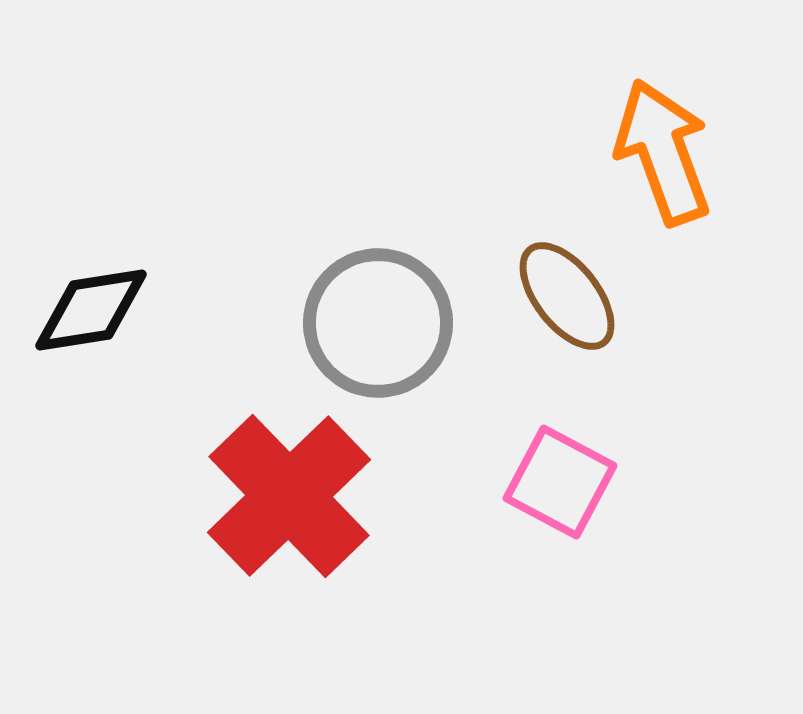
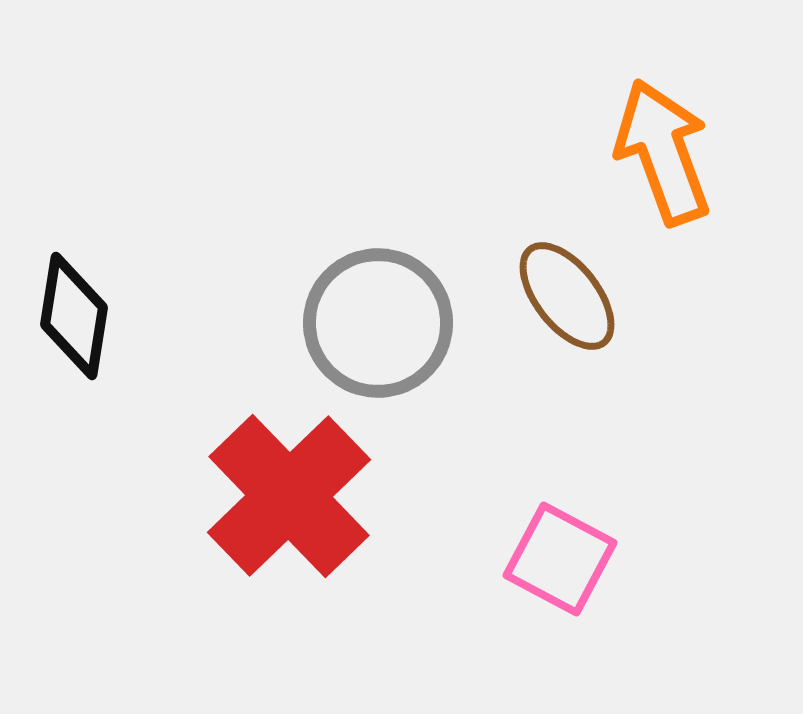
black diamond: moved 17 px left, 6 px down; rotated 72 degrees counterclockwise
pink square: moved 77 px down
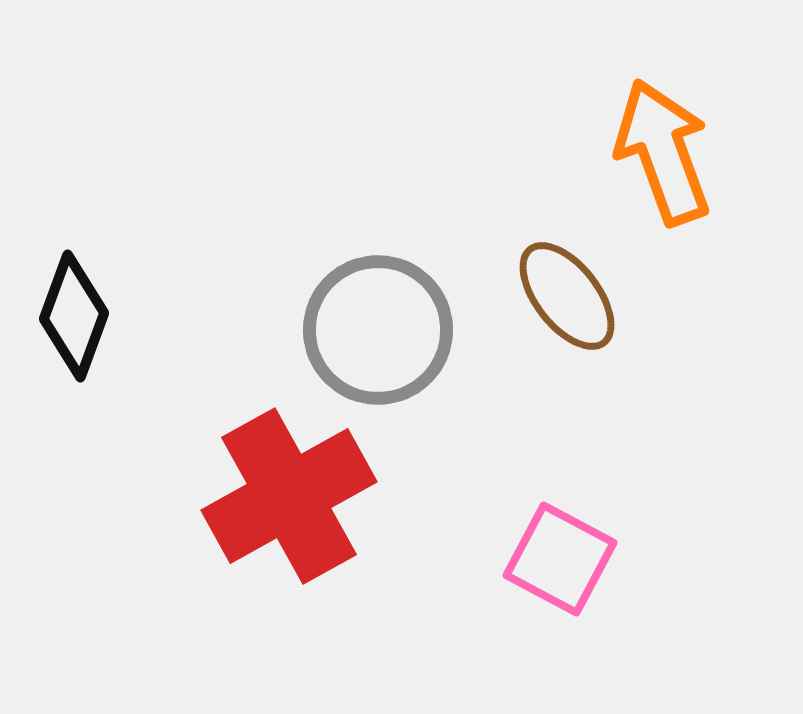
black diamond: rotated 11 degrees clockwise
gray circle: moved 7 px down
red cross: rotated 15 degrees clockwise
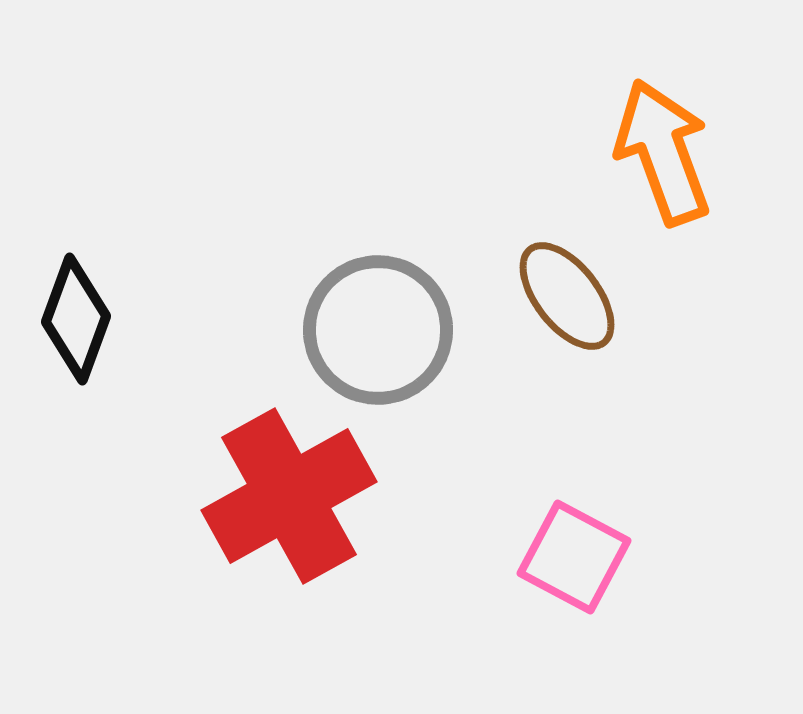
black diamond: moved 2 px right, 3 px down
pink square: moved 14 px right, 2 px up
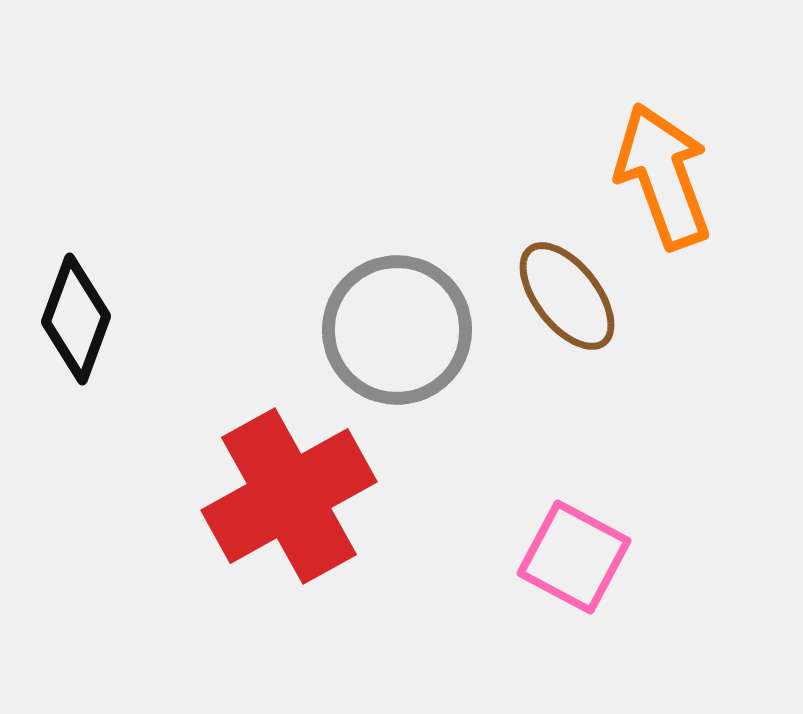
orange arrow: moved 24 px down
gray circle: moved 19 px right
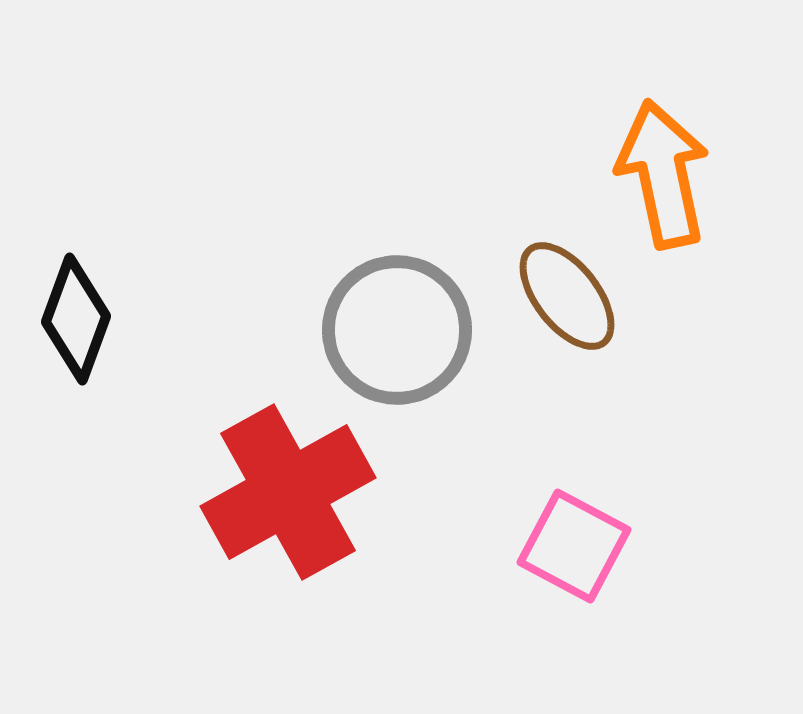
orange arrow: moved 2 px up; rotated 8 degrees clockwise
red cross: moved 1 px left, 4 px up
pink square: moved 11 px up
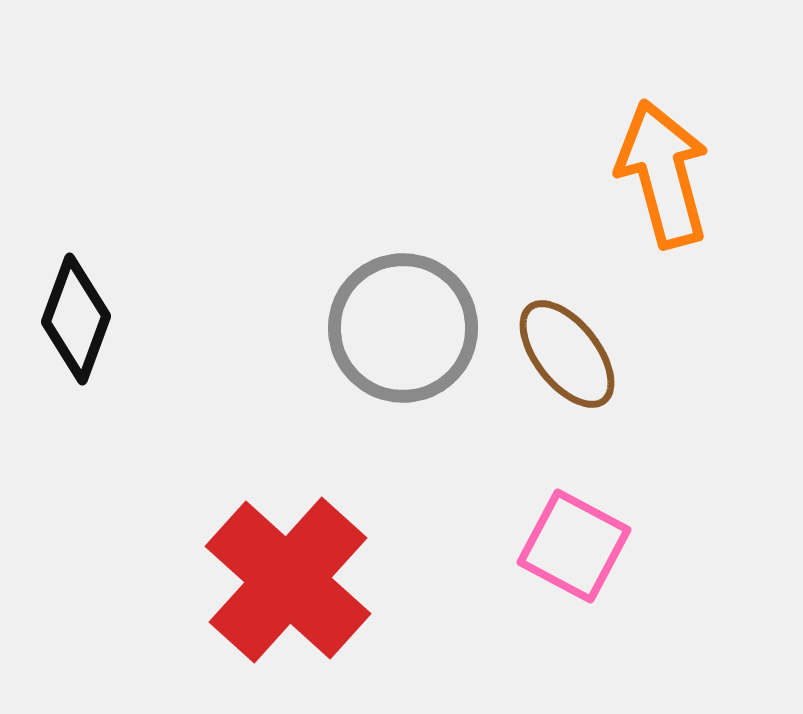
orange arrow: rotated 3 degrees counterclockwise
brown ellipse: moved 58 px down
gray circle: moved 6 px right, 2 px up
red cross: moved 88 px down; rotated 19 degrees counterclockwise
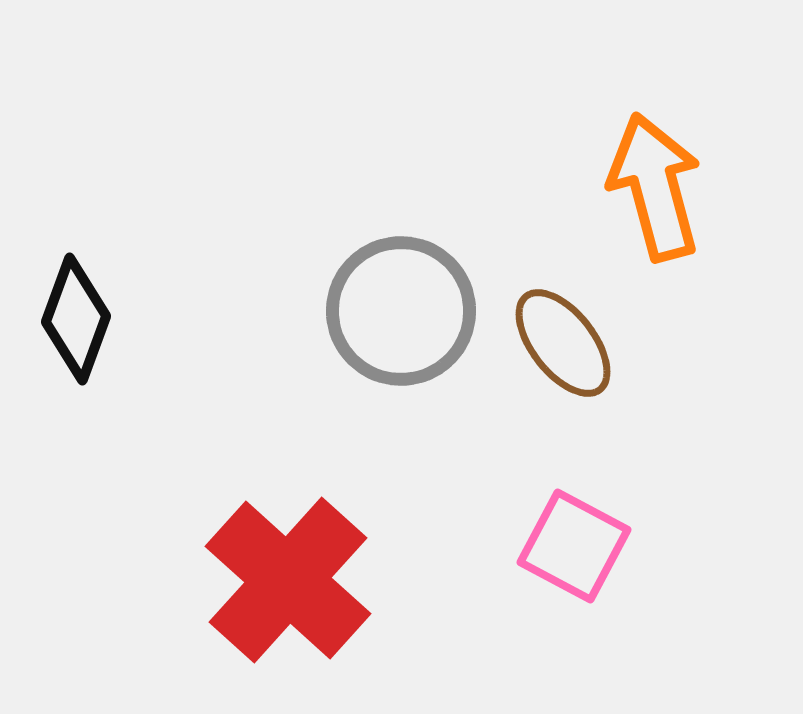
orange arrow: moved 8 px left, 13 px down
gray circle: moved 2 px left, 17 px up
brown ellipse: moved 4 px left, 11 px up
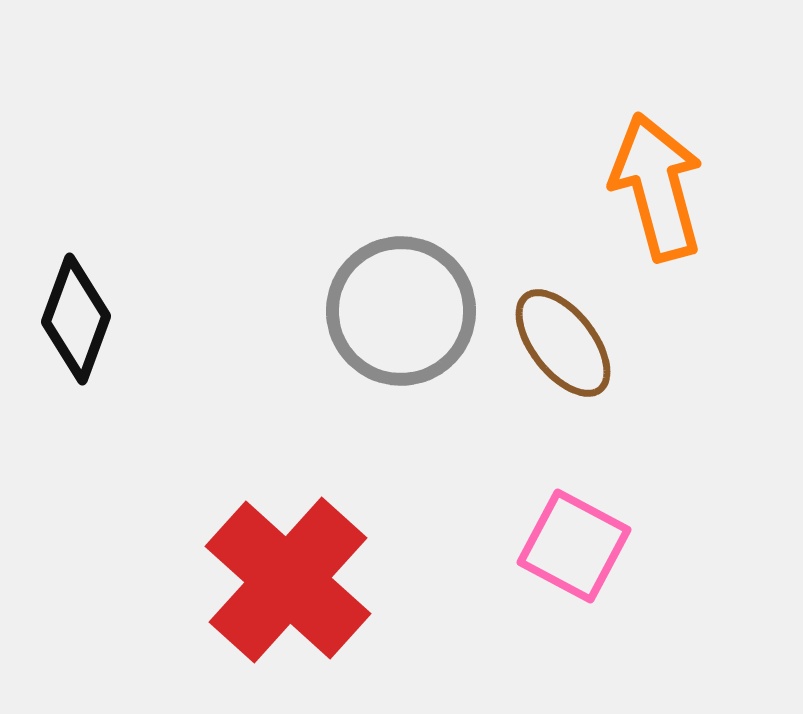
orange arrow: moved 2 px right
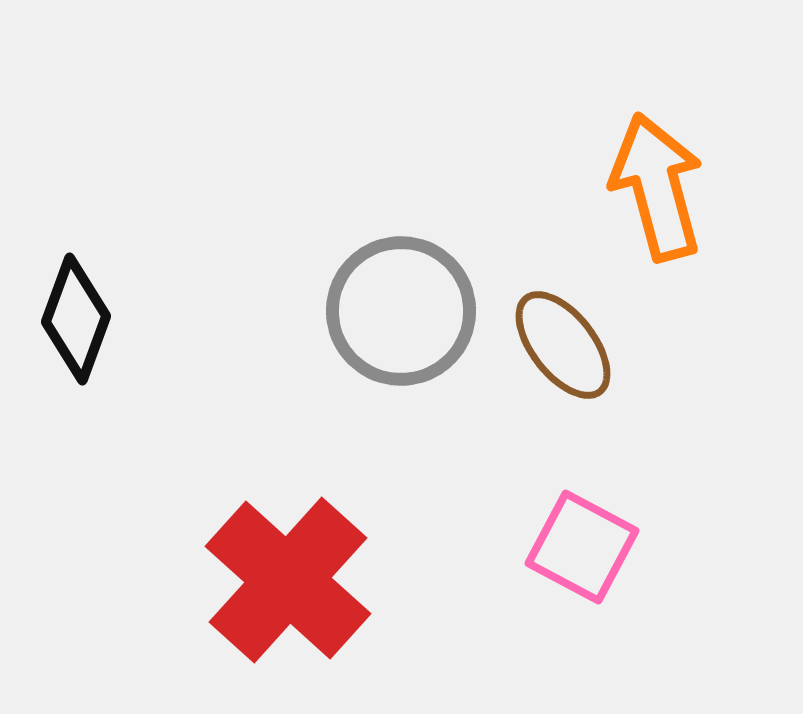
brown ellipse: moved 2 px down
pink square: moved 8 px right, 1 px down
